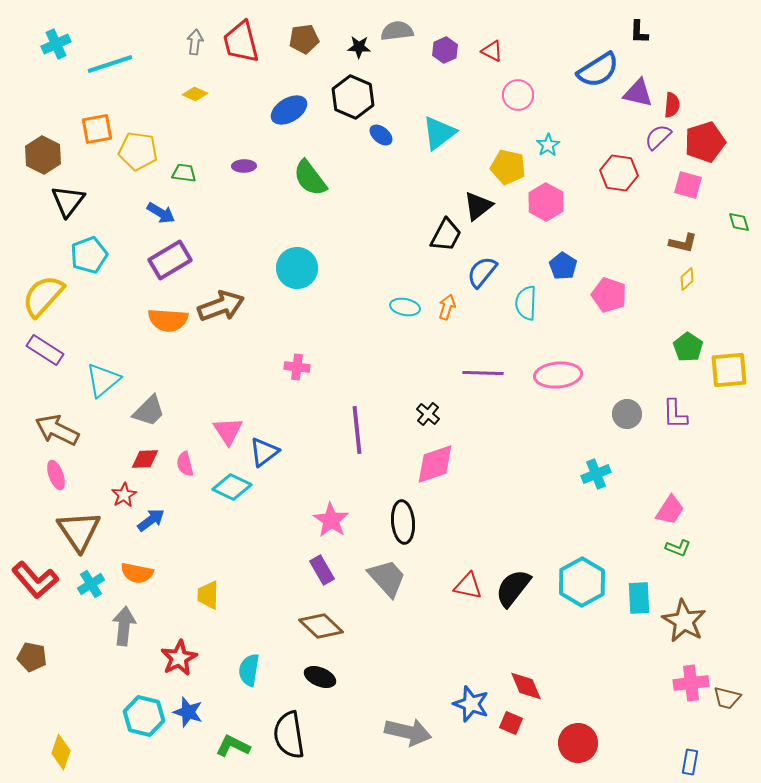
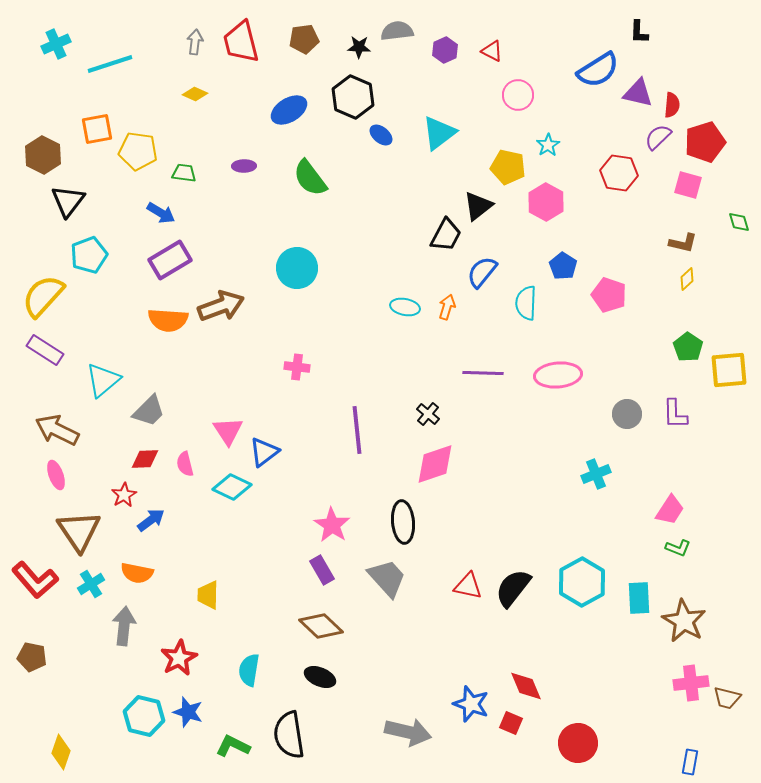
pink star at (331, 520): moved 1 px right, 5 px down
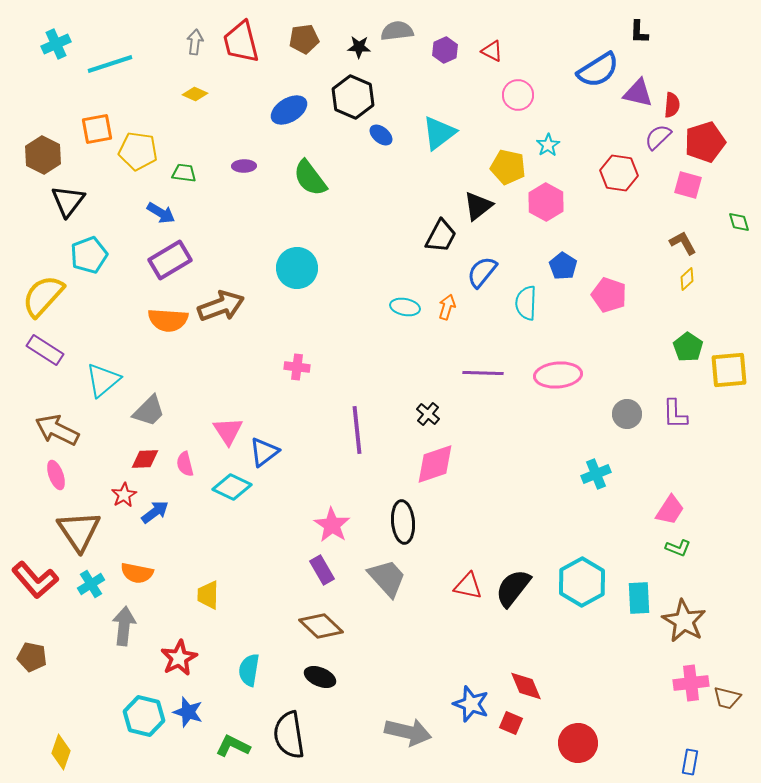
black trapezoid at (446, 235): moved 5 px left, 1 px down
brown L-shape at (683, 243): rotated 132 degrees counterclockwise
blue arrow at (151, 520): moved 4 px right, 8 px up
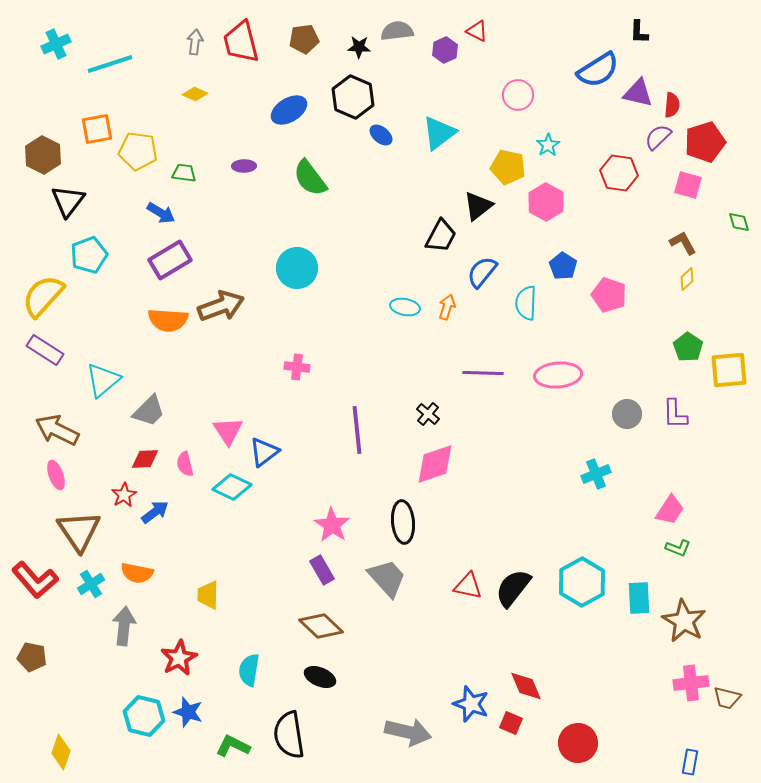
red triangle at (492, 51): moved 15 px left, 20 px up
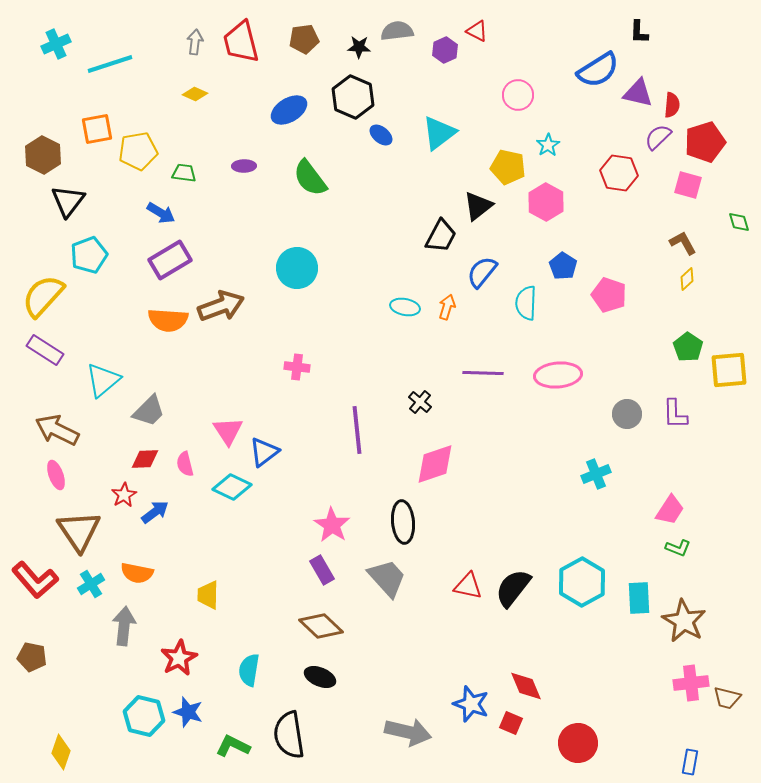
yellow pentagon at (138, 151): rotated 18 degrees counterclockwise
black cross at (428, 414): moved 8 px left, 12 px up
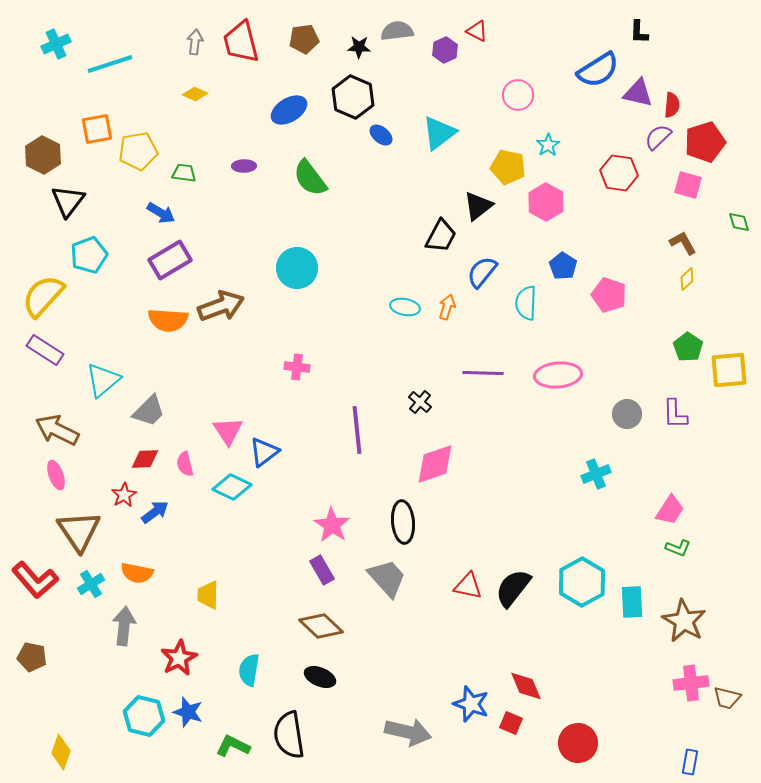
cyan rectangle at (639, 598): moved 7 px left, 4 px down
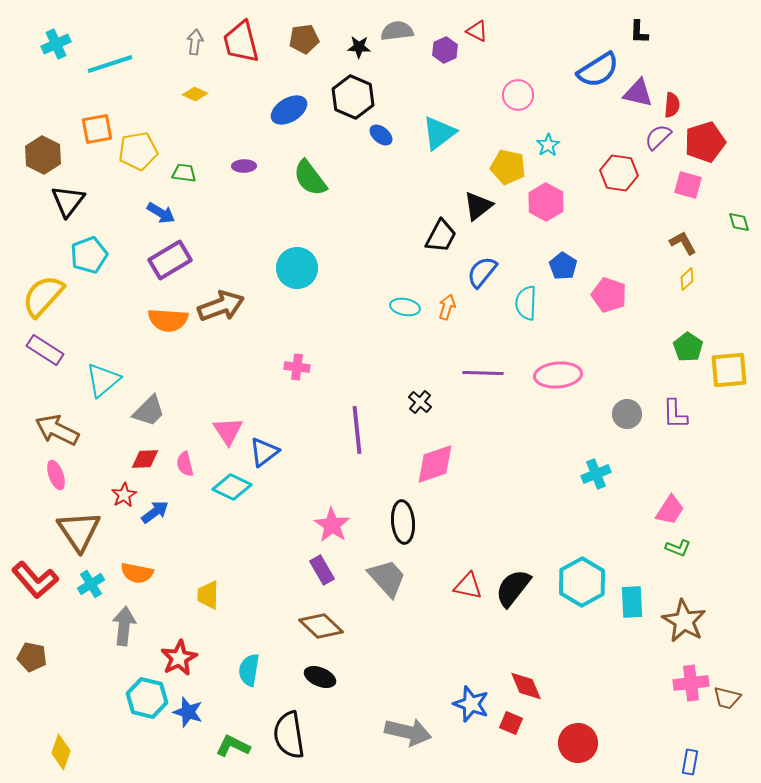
cyan hexagon at (144, 716): moved 3 px right, 18 px up
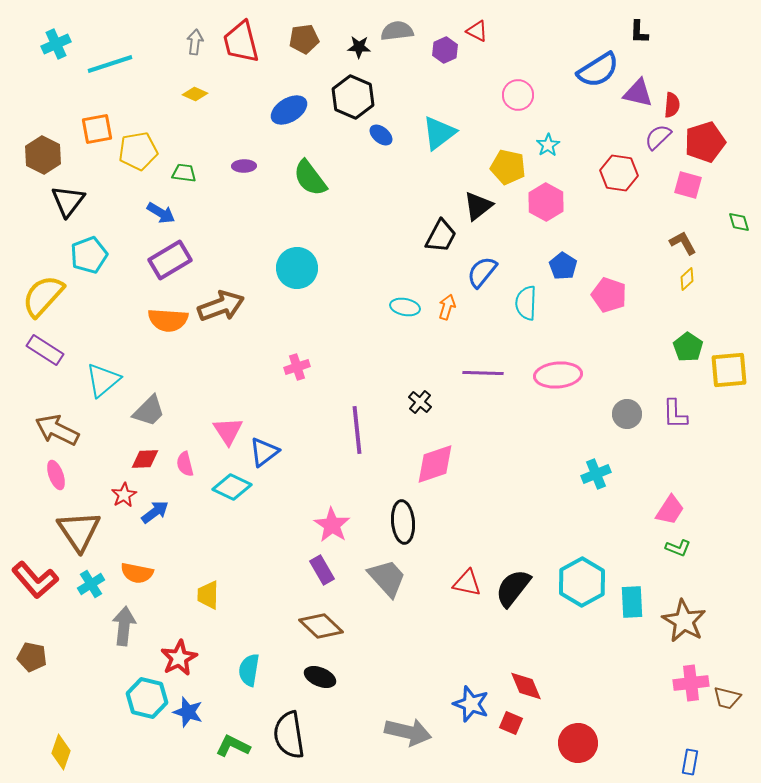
pink cross at (297, 367): rotated 25 degrees counterclockwise
red triangle at (468, 586): moved 1 px left, 3 px up
